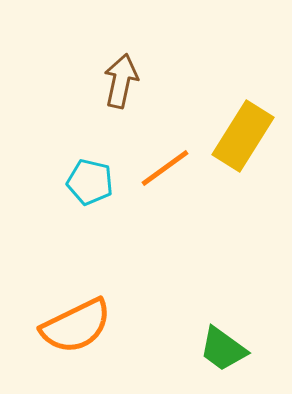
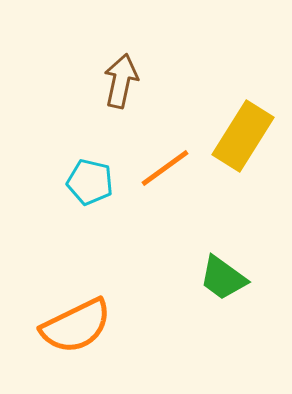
green trapezoid: moved 71 px up
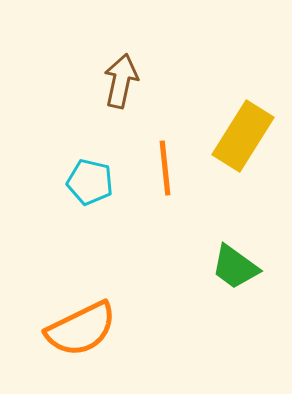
orange line: rotated 60 degrees counterclockwise
green trapezoid: moved 12 px right, 11 px up
orange semicircle: moved 5 px right, 3 px down
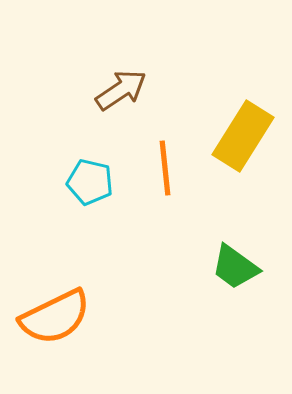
brown arrow: moved 9 px down; rotated 44 degrees clockwise
orange semicircle: moved 26 px left, 12 px up
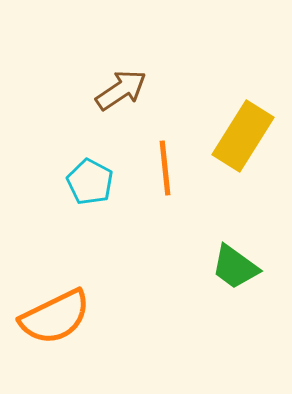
cyan pentagon: rotated 15 degrees clockwise
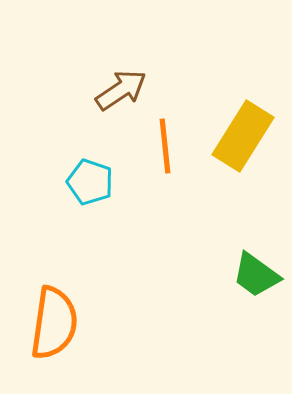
orange line: moved 22 px up
cyan pentagon: rotated 9 degrees counterclockwise
green trapezoid: moved 21 px right, 8 px down
orange semicircle: moved 1 px left, 6 px down; rotated 56 degrees counterclockwise
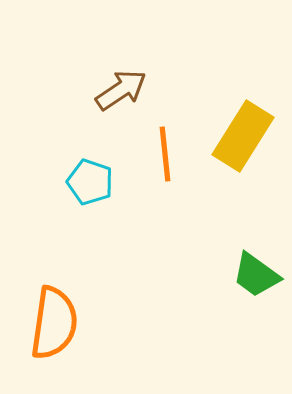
orange line: moved 8 px down
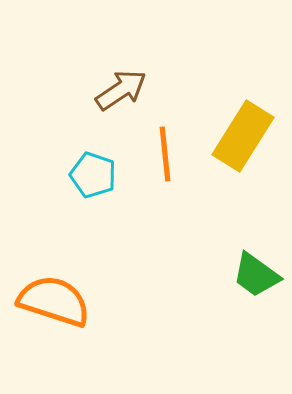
cyan pentagon: moved 3 px right, 7 px up
orange semicircle: moved 22 px up; rotated 80 degrees counterclockwise
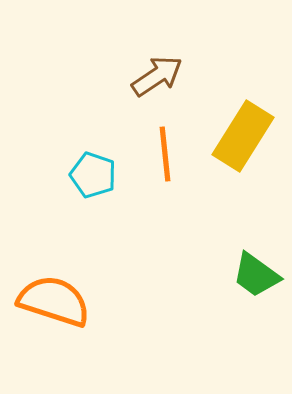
brown arrow: moved 36 px right, 14 px up
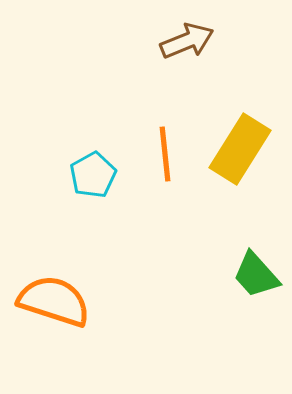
brown arrow: moved 30 px right, 35 px up; rotated 12 degrees clockwise
yellow rectangle: moved 3 px left, 13 px down
cyan pentagon: rotated 24 degrees clockwise
green trapezoid: rotated 12 degrees clockwise
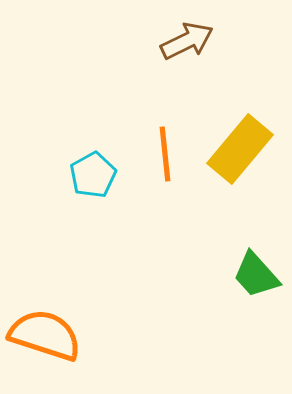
brown arrow: rotated 4 degrees counterclockwise
yellow rectangle: rotated 8 degrees clockwise
orange semicircle: moved 9 px left, 34 px down
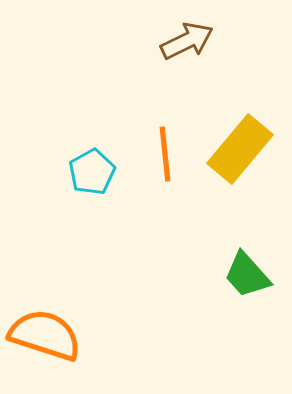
cyan pentagon: moved 1 px left, 3 px up
green trapezoid: moved 9 px left
